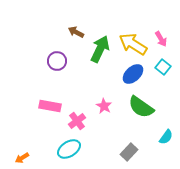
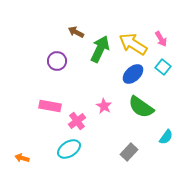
orange arrow: rotated 48 degrees clockwise
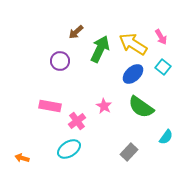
brown arrow: rotated 70 degrees counterclockwise
pink arrow: moved 2 px up
purple circle: moved 3 px right
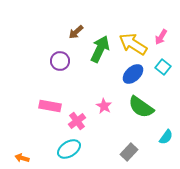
pink arrow: rotated 63 degrees clockwise
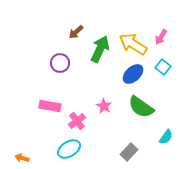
purple circle: moved 2 px down
